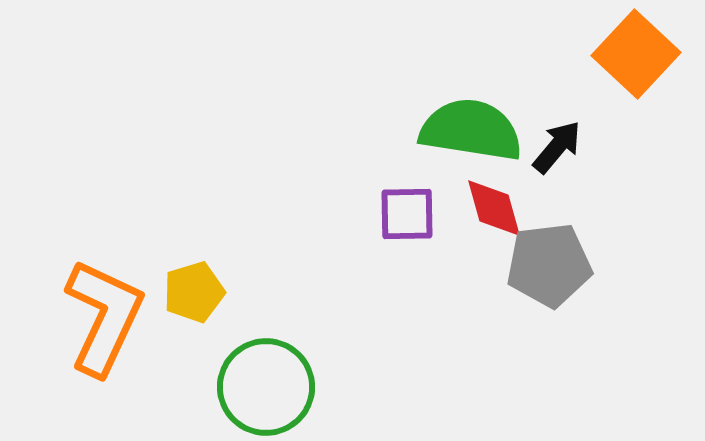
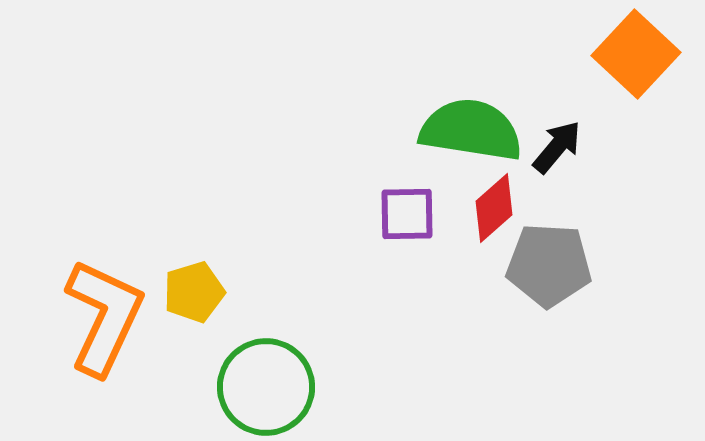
red diamond: rotated 64 degrees clockwise
gray pentagon: rotated 10 degrees clockwise
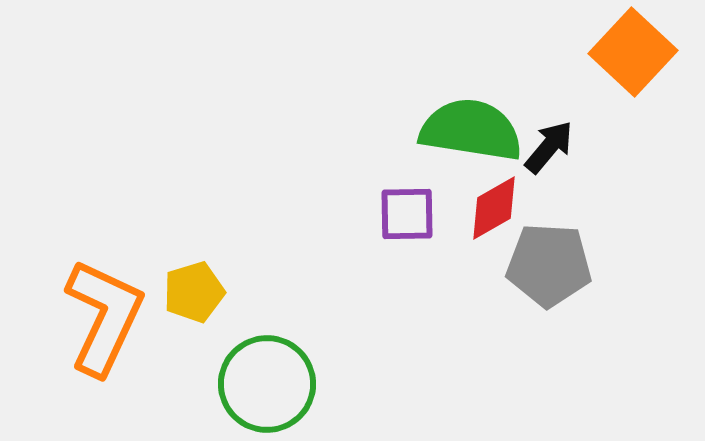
orange square: moved 3 px left, 2 px up
black arrow: moved 8 px left
red diamond: rotated 12 degrees clockwise
green circle: moved 1 px right, 3 px up
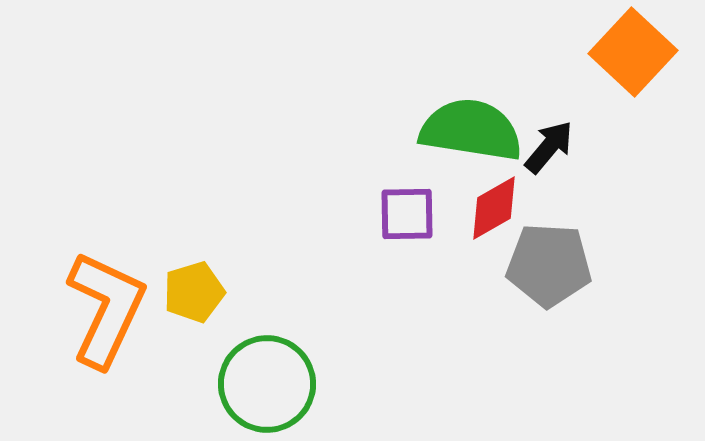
orange L-shape: moved 2 px right, 8 px up
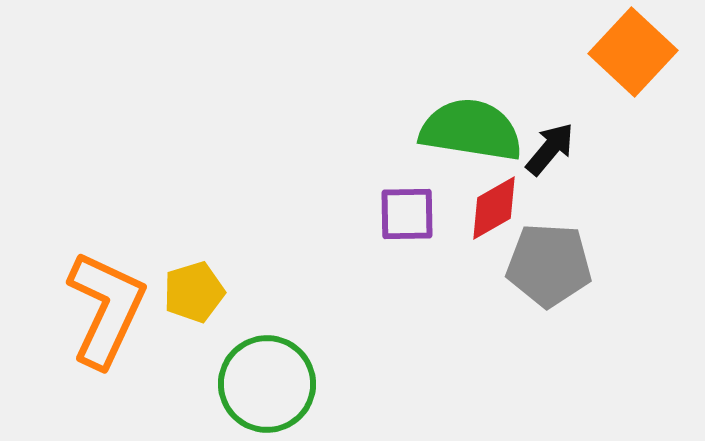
black arrow: moved 1 px right, 2 px down
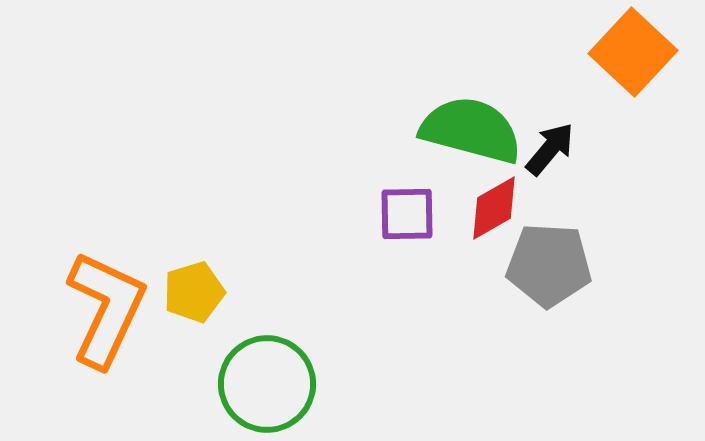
green semicircle: rotated 6 degrees clockwise
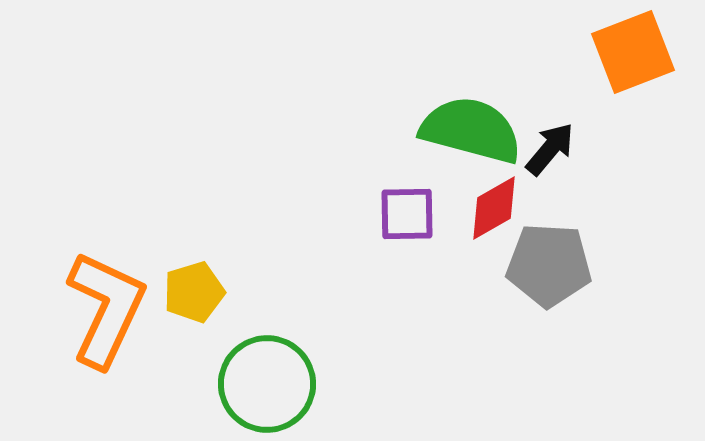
orange square: rotated 26 degrees clockwise
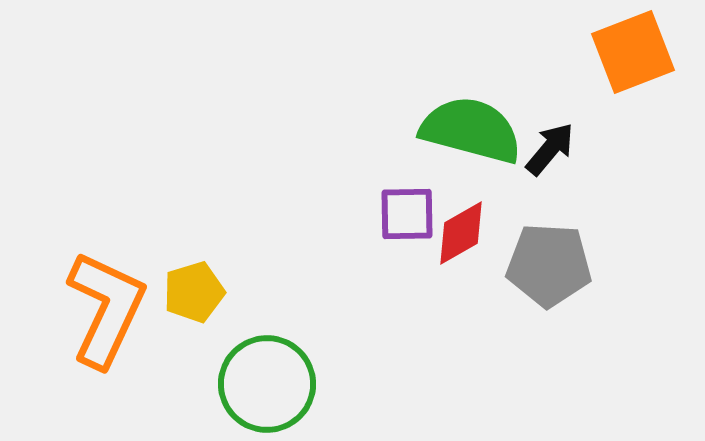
red diamond: moved 33 px left, 25 px down
